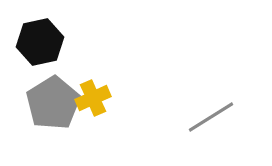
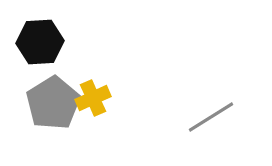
black hexagon: rotated 9 degrees clockwise
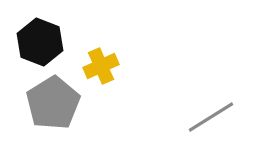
black hexagon: rotated 24 degrees clockwise
yellow cross: moved 8 px right, 32 px up
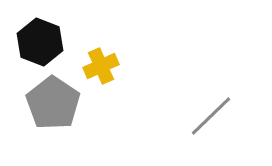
gray pentagon: rotated 6 degrees counterclockwise
gray line: moved 1 px up; rotated 12 degrees counterclockwise
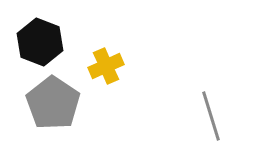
yellow cross: moved 5 px right
gray line: rotated 63 degrees counterclockwise
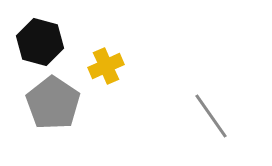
black hexagon: rotated 6 degrees counterclockwise
gray line: rotated 18 degrees counterclockwise
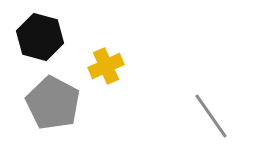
black hexagon: moved 5 px up
gray pentagon: rotated 6 degrees counterclockwise
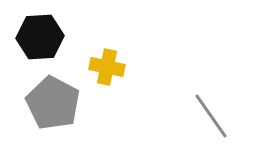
black hexagon: rotated 18 degrees counterclockwise
yellow cross: moved 1 px right, 1 px down; rotated 36 degrees clockwise
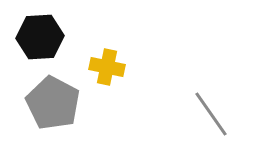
gray line: moved 2 px up
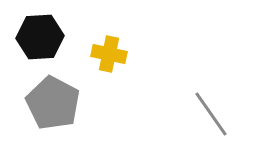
yellow cross: moved 2 px right, 13 px up
